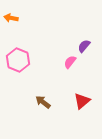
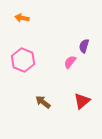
orange arrow: moved 11 px right
purple semicircle: rotated 24 degrees counterclockwise
pink hexagon: moved 5 px right
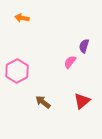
pink hexagon: moved 6 px left, 11 px down; rotated 10 degrees clockwise
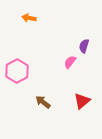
orange arrow: moved 7 px right
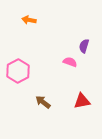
orange arrow: moved 2 px down
pink semicircle: rotated 72 degrees clockwise
pink hexagon: moved 1 px right
red triangle: rotated 30 degrees clockwise
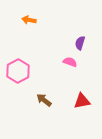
purple semicircle: moved 4 px left, 3 px up
brown arrow: moved 1 px right, 2 px up
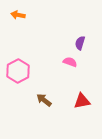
orange arrow: moved 11 px left, 5 px up
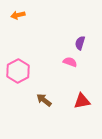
orange arrow: rotated 24 degrees counterclockwise
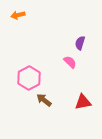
pink semicircle: rotated 24 degrees clockwise
pink hexagon: moved 11 px right, 7 px down
red triangle: moved 1 px right, 1 px down
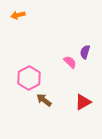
purple semicircle: moved 5 px right, 9 px down
red triangle: rotated 18 degrees counterclockwise
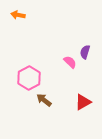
orange arrow: rotated 24 degrees clockwise
